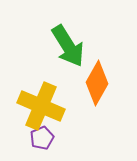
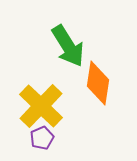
orange diamond: moved 1 px right; rotated 21 degrees counterclockwise
yellow cross: rotated 21 degrees clockwise
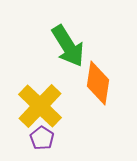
yellow cross: moved 1 px left
purple pentagon: rotated 15 degrees counterclockwise
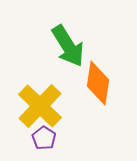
purple pentagon: moved 2 px right
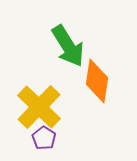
orange diamond: moved 1 px left, 2 px up
yellow cross: moved 1 px left, 1 px down
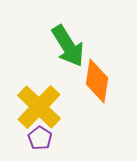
purple pentagon: moved 4 px left
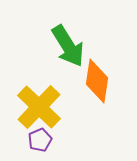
purple pentagon: moved 2 px down; rotated 15 degrees clockwise
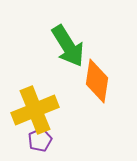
yellow cross: moved 4 px left, 3 px down; rotated 24 degrees clockwise
